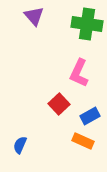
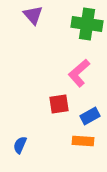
purple triangle: moved 1 px left, 1 px up
pink L-shape: rotated 24 degrees clockwise
red square: rotated 35 degrees clockwise
orange rectangle: rotated 20 degrees counterclockwise
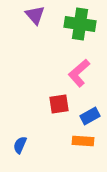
purple triangle: moved 2 px right
green cross: moved 7 px left
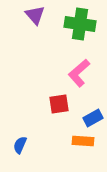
blue rectangle: moved 3 px right, 2 px down
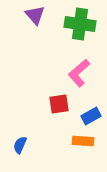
blue rectangle: moved 2 px left, 2 px up
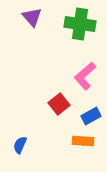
purple triangle: moved 3 px left, 2 px down
pink L-shape: moved 6 px right, 3 px down
red square: rotated 30 degrees counterclockwise
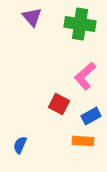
red square: rotated 25 degrees counterclockwise
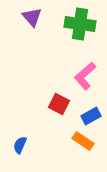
orange rectangle: rotated 30 degrees clockwise
